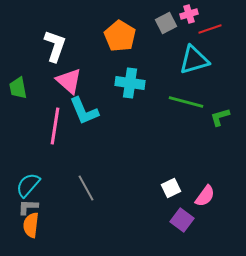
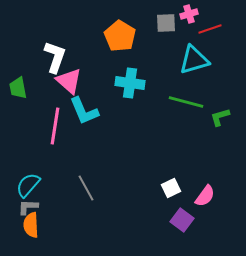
gray square: rotated 25 degrees clockwise
white L-shape: moved 11 px down
orange semicircle: rotated 10 degrees counterclockwise
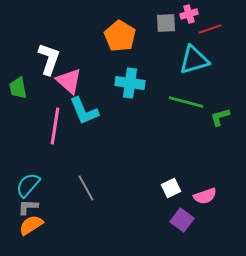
white L-shape: moved 6 px left, 2 px down
pink semicircle: rotated 35 degrees clockwise
orange semicircle: rotated 60 degrees clockwise
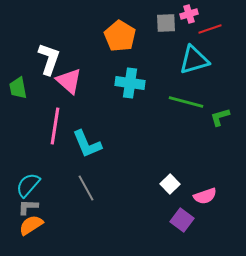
cyan L-shape: moved 3 px right, 33 px down
white square: moved 1 px left, 4 px up; rotated 18 degrees counterclockwise
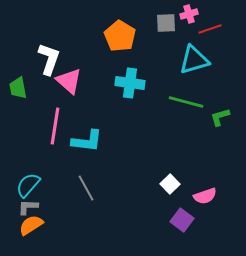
cyan L-shape: moved 3 px up; rotated 60 degrees counterclockwise
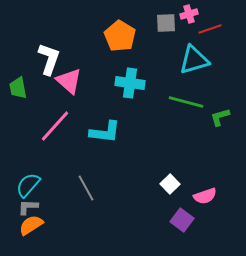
pink line: rotated 33 degrees clockwise
cyan L-shape: moved 18 px right, 9 px up
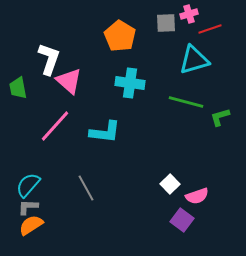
pink semicircle: moved 8 px left
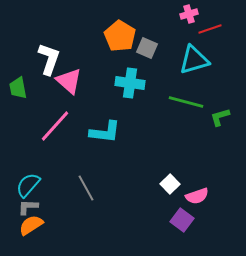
gray square: moved 19 px left, 25 px down; rotated 25 degrees clockwise
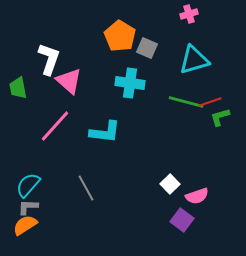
red line: moved 73 px down
orange semicircle: moved 6 px left
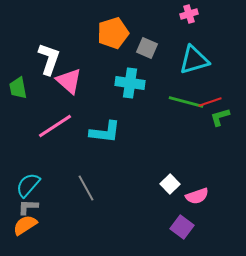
orange pentagon: moved 7 px left, 3 px up; rotated 24 degrees clockwise
pink line: rotated 15 degrees clockwise
purple square: moved 7 px down
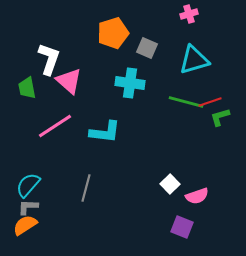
green trapezoid: moved 9 px right
gray line: rotated 44 degrees clockwise
purple square: rotated 15 degrees counterclockwise
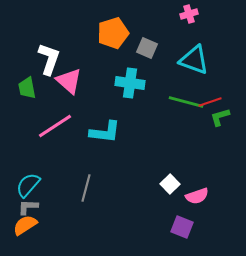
cyan triangle: rotated 36 degrees clockwise
